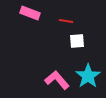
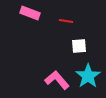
white square: moved 2 px right, 5 px down
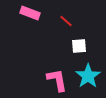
red line: rotated 32 degrees clockwise
pink L-shape: rotated 30 degrees clockwise
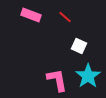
pink rectangle: moved 1 px right, 2 px down
red line: moved 1 px left, 4 px up
white square: rotated 28 degrees clockwise
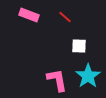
pink rectangle: moved 2 px left
white square: rotated 21 degrees counterclockwise
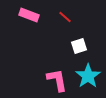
white square: rotated 21 degrees counterclockwise
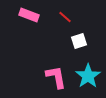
white square: moved 5 px up
pink L-shape: moved 1 px left, 3 px up
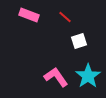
pink L-shape: rotated 25 degrees counterclockwise
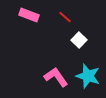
white square: moved 1 px up; rotated 28 degrees counterclockwise
cyan star: rotated 20 degrees counterclockwise
